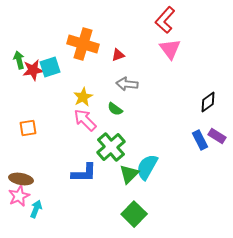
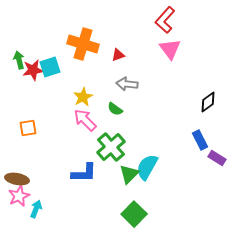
purple rectangle: moved 22 px down
brown ellipse: moved 4 px left
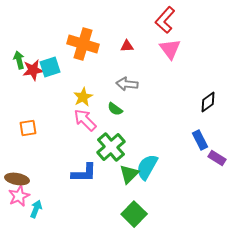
red triangle: moved 9 px right, 9 px up; rotated 16 degrees clockwise
